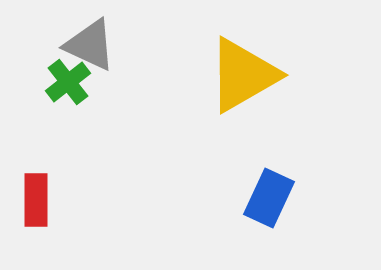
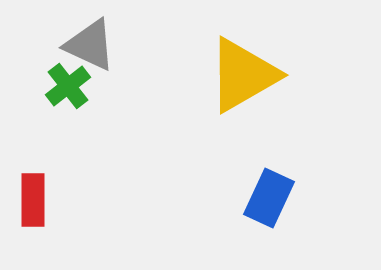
green cross: moved 4 px down
red rectangle: moved 3 px left
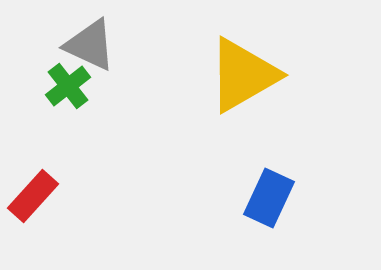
red rectangle: moved 4 px up; rotated 42 degrees clockwise
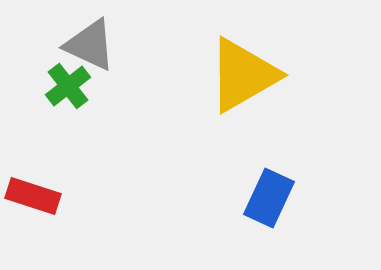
red rectangle: rotated 66 degrees clockwise
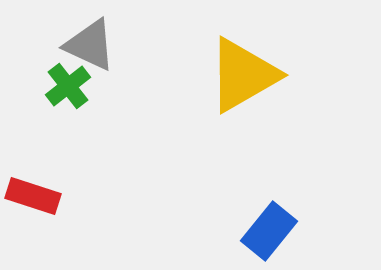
blue rectangle: moved 33 px down; rotated 14 degrees clockwise
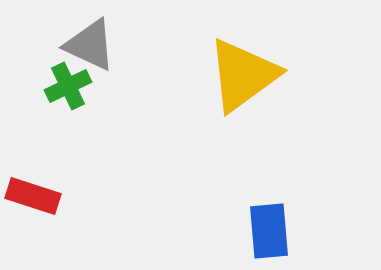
yellow triangle: rotated 6 degrees counterclockwise
green cross: rotated 12 degrees clockwise
blue rectangle: rotated 44 degrees counterclockwise
